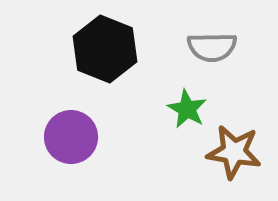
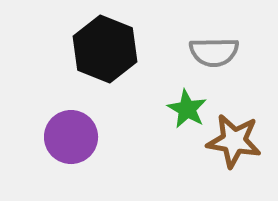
gray semicircle: moved 2 px right, 5 px down
brown star: moved 11 px up
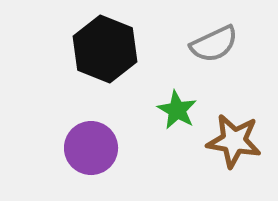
gray semicircle: moved 8 px up; rotated 24 degrees counterclockwise
green star: moved 10 px left, 1 px down
purple circle: moved 20 px right, 11 px down
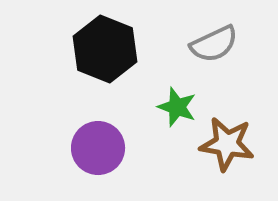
green star: moved 3 px up; rotated 9 degrees counterclockwise
brown star: moved 7 px left, 3 px down
purple circle: moved 7 px right
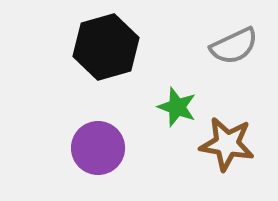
gray semicircle: moved 20 px right, 2 px down
black hexagon: moved 1 px right, 2 px up; rotated 22 degrees clockwise
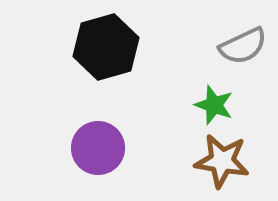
gray semicircle: moved 9 px right
green star: moved 37 px right, 2 px up
brown star: moved 5 px left, 17 px down
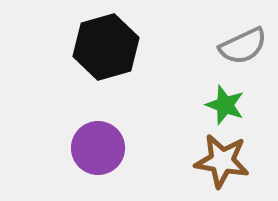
green star: moved 11 px right
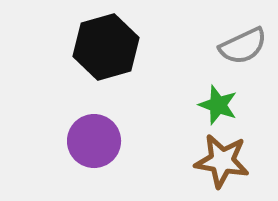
green star: moved 7 px left
purple circle: moved 4 px left, 7 px up
